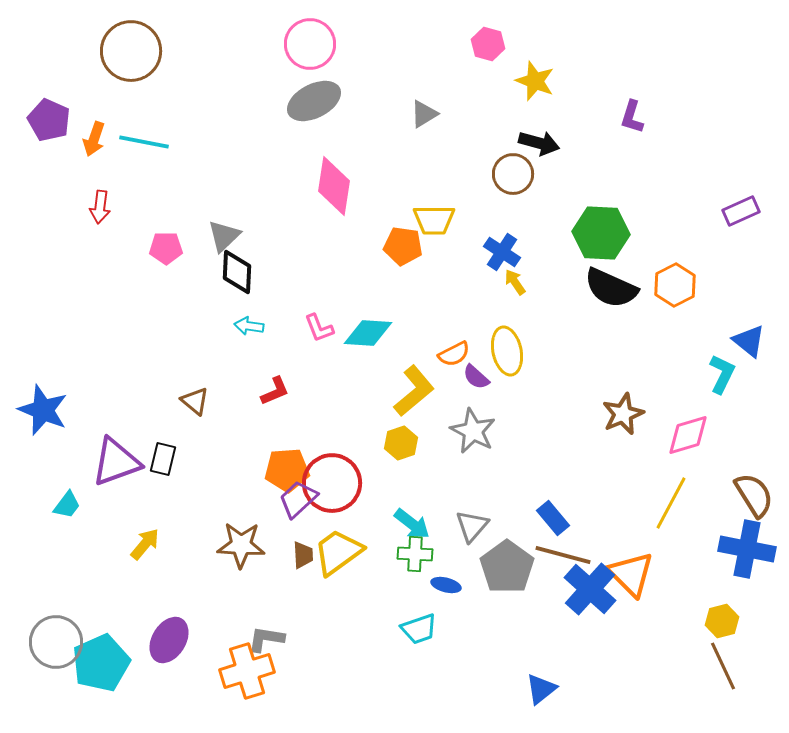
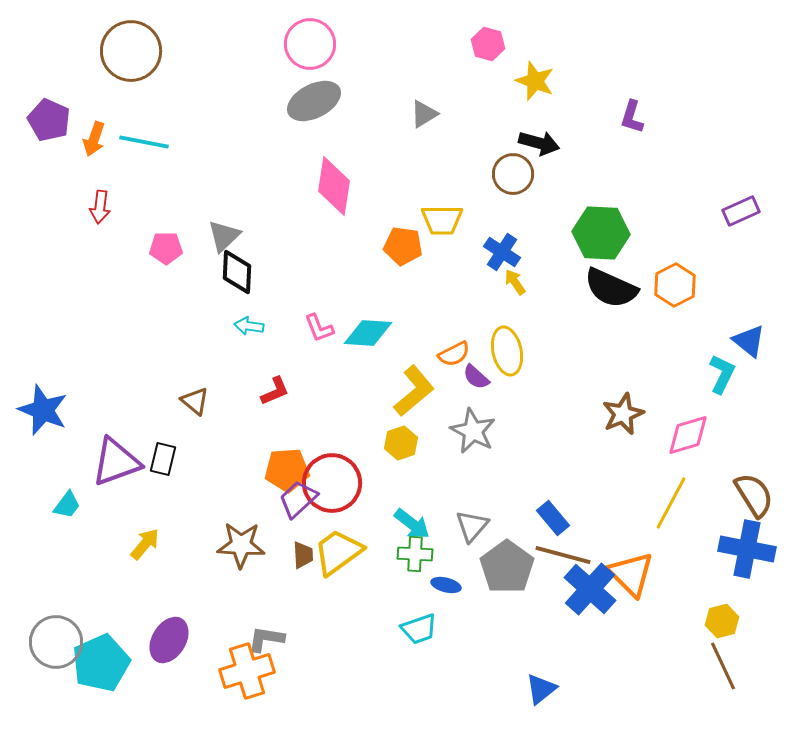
yellow trapezoid at (434, 220): moved 8 px right
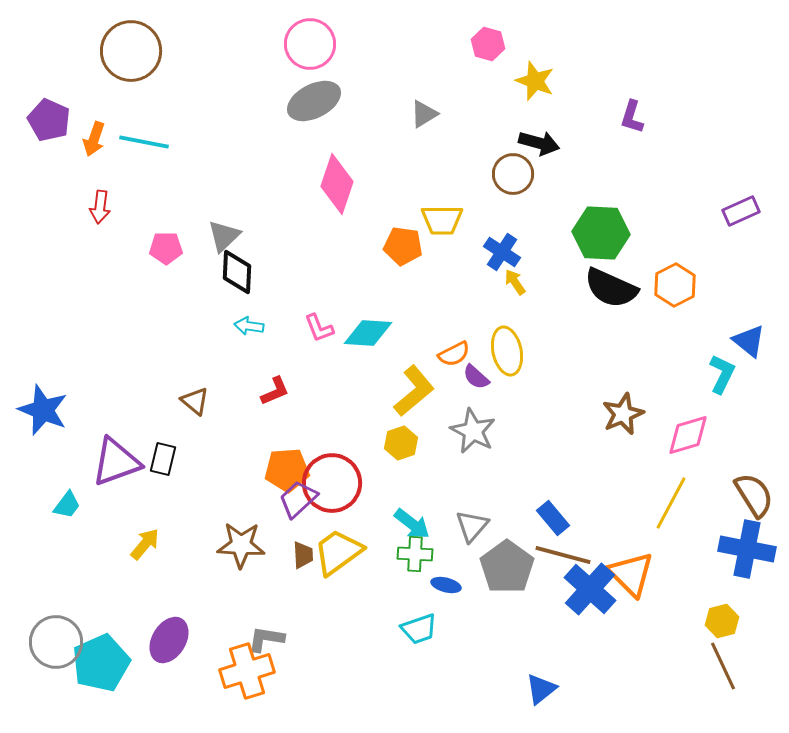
pink diamond at (334, 186): moved 3 px right, 2 px up; rotated 10 degrees clockwise
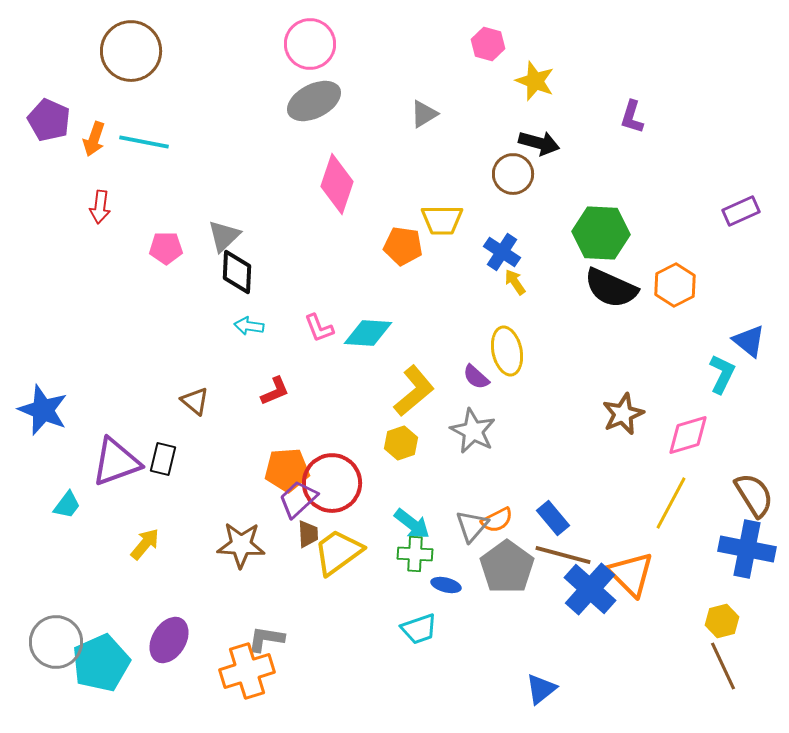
orange semicircle at (454, 354): moved 43 px right, 166 px down
brown trapezoid at (303, 555): moved 5 px right, 21 px up
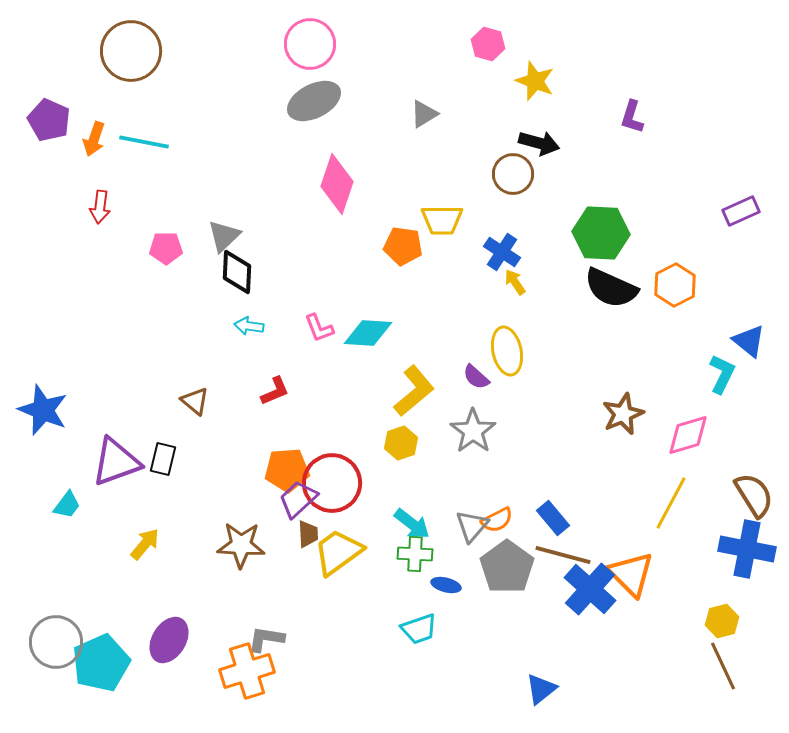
gray star at (473, 431): rotated 9 degrees clockwise
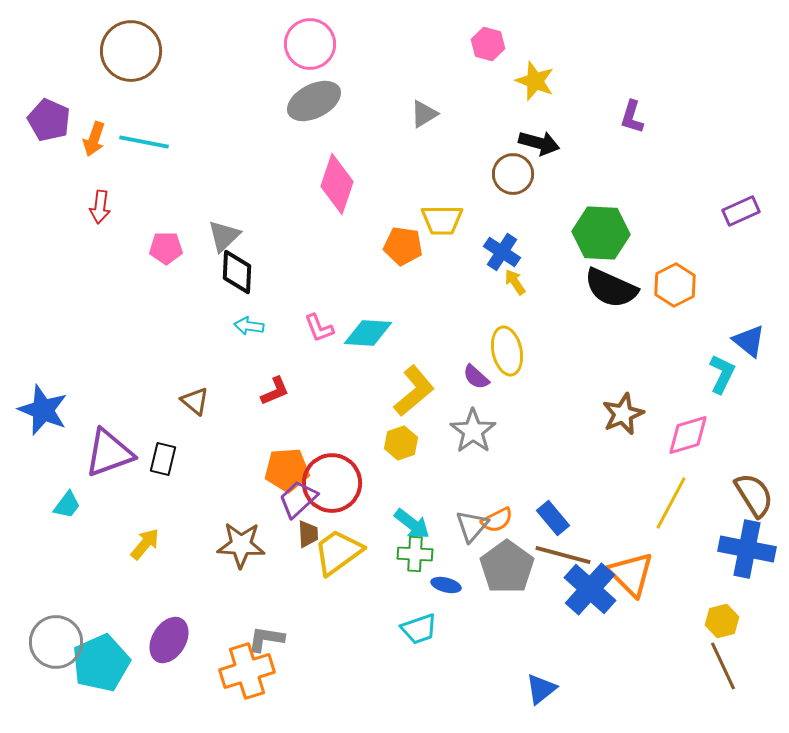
purple triangle at (116, 462): moved 7 px left, 9 px up
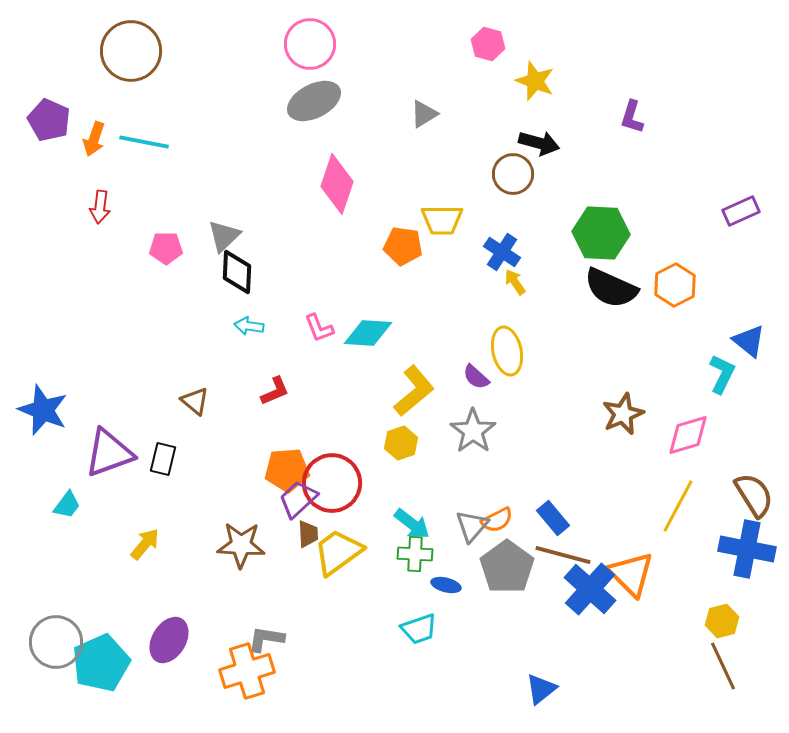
yellow line at (671, 503): moved 7 px right, 3 px down
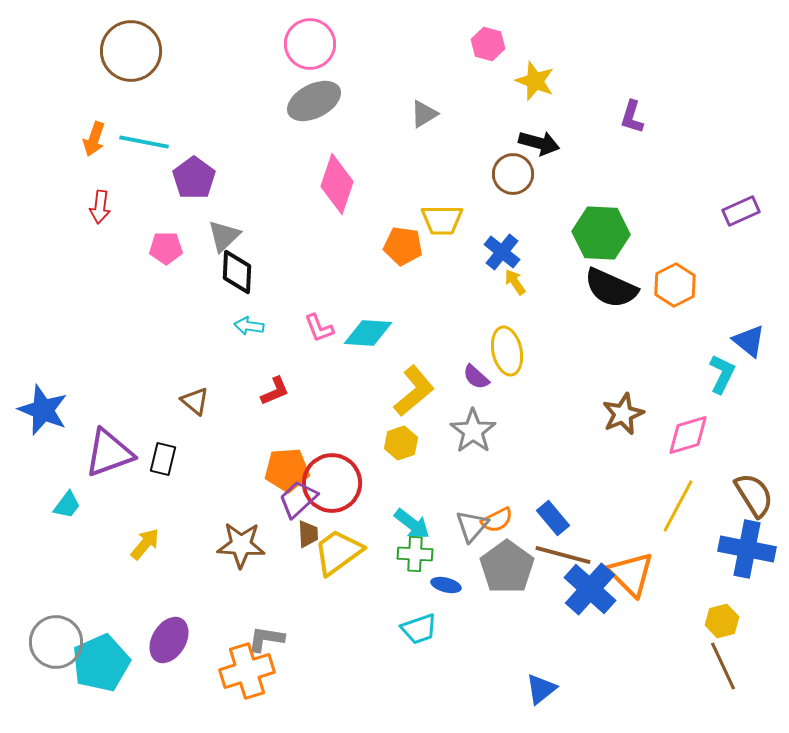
purple pentagon at (49, 120): moved 145 px right, 58 px down; rotated 12 degrees clockwise
blue cross at (502, 252): rotated 6 degrees clockwise
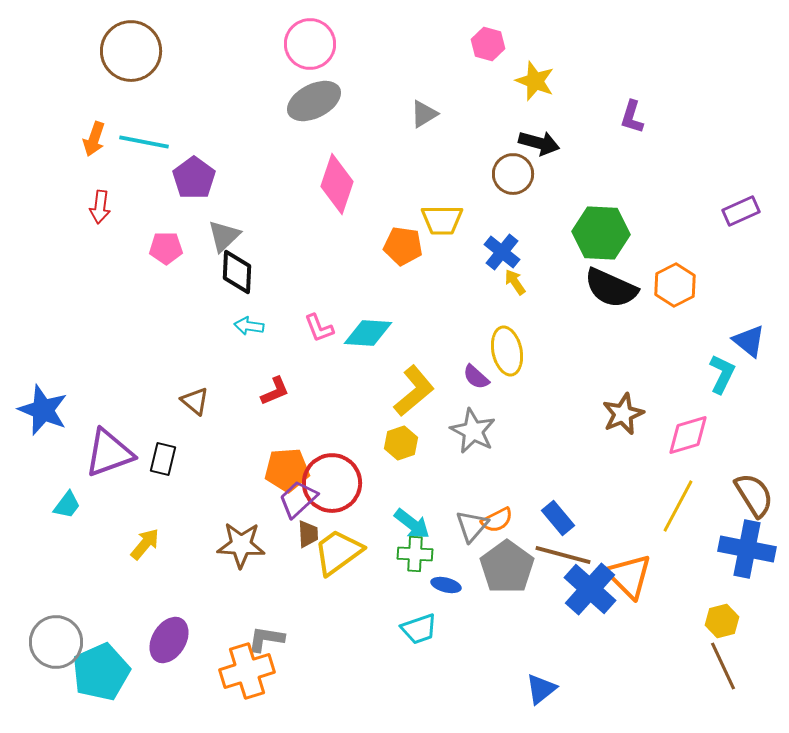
gray star at (473, 431): rotated 9 degrees counterclockwise
blue rectangle at (553, 518): moved 5 px right
orange triangle at (631, 574): moved 2 px left, 2 px down
cyan pentagon at (101, 663): moved 9 px down
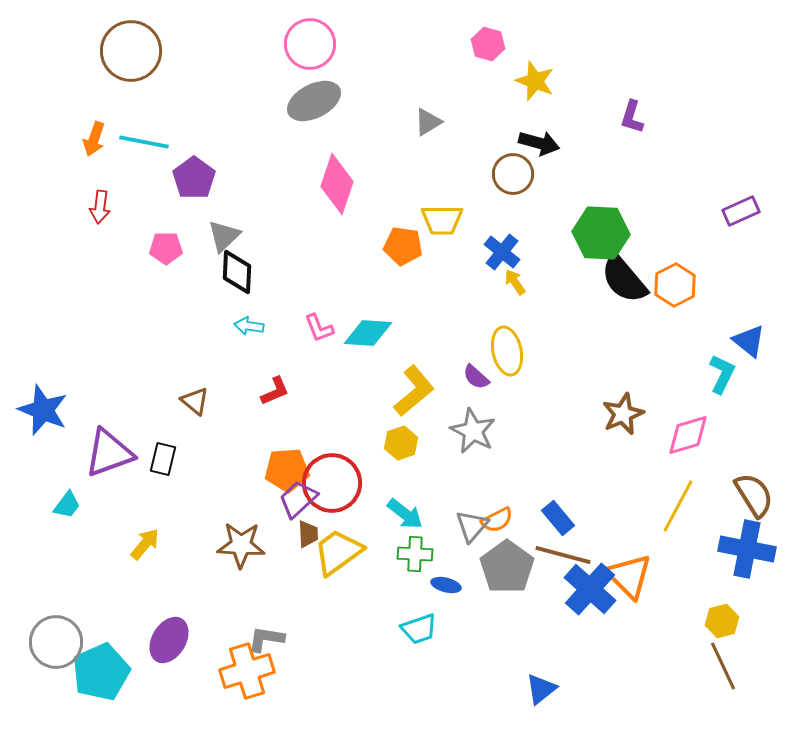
gray triangle at (424, 114): moved 4 px right, 8 px down
black semicircle at (611, 288): moved 13 px right, 9 px up; rotated 26 degrees clockwise
cyan arrow at (412, 524): moved 7 px left, 10 px up
